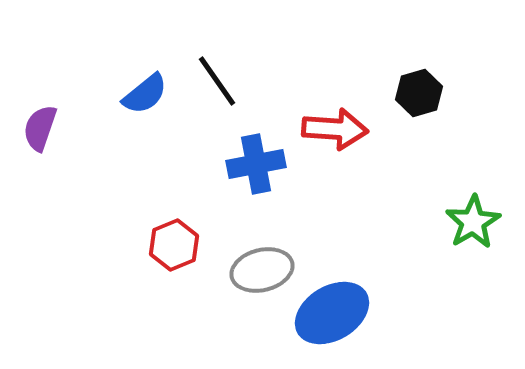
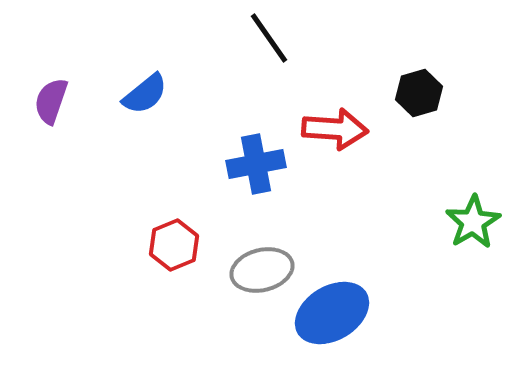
black line: moved 52 px right, 43 px up
purple semicircle: moved 11 px right, 27 px up
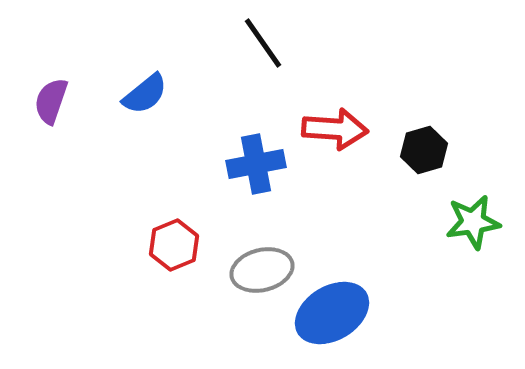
black line: moved 6 px left, 5 px down
black hexagon: moved 5 px right, 57 px down
green star: rotated 22 degrees clockwise
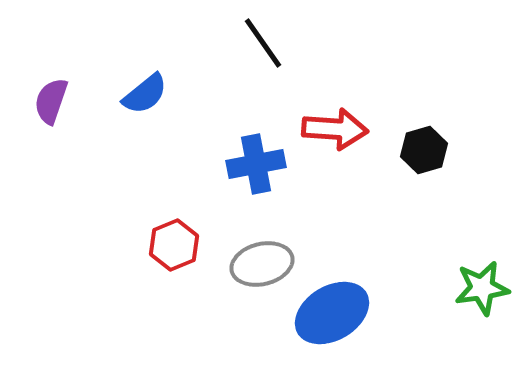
green star: moved 9 px right, 66 px down
gray ellipse: moved 6 px up
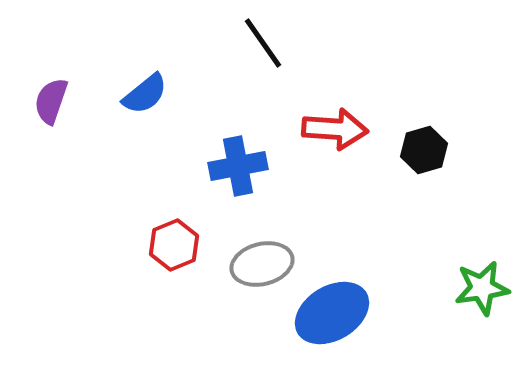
blue cross: moved 18 px left, 2 px down
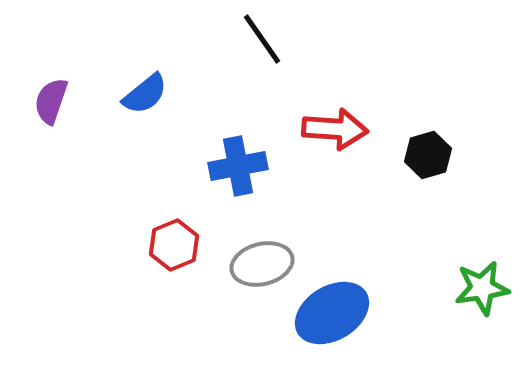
black line: moved 1 px left, 4 px up
black hexagon: moved 4 px right, 5 px down
